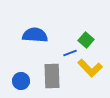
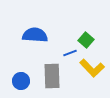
yellow L-shape: moved 2 px right
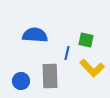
green square: rotated 28 degrees counterclockwise
blue line: moved 3 px left; rotated 56 degrees counterclockwise
gray rectangle: moved 2 px left
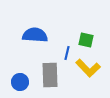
yellow L-shape: moved 4 px left
gray rectangle: moved 1 px up
blue circle: moved 1 px left, 1 px down
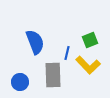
blue semicircle: moved 7 px down; rotated 65 degrees clockwise
green square: moved 4 px right; rotated 35 degrees counterclockwise
yellow L-shape: moved 3 px up
gray rectangle: moved 3 px right
